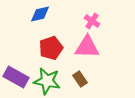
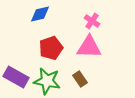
pink triangle: moved 2 px right
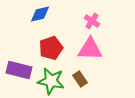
pink triangle: moved 1 px right, 2 px down
purple rectangle: moved 3 px right, 7 px up; rotated 15 degrees counterclockwise
green star: moved 4 px right
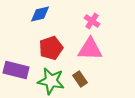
purple rectangle: moved 3 px left
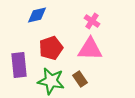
blue diamond: moved 3 px left, 1 px down
purple rectangle: moved 3 px right, 5 px up; rotated 70 degrees clockwise
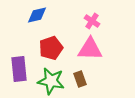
purple rectangle: moved 4 px down
brown rectangle: rotated 14 degrees clockwise
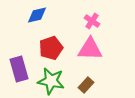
purple rectangle: rotated 10 degrees counterclockwise
brown rectangle: moved 6 px right, 6 px down; rotated 63 degrees clockwise
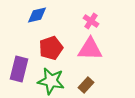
pink cross: moved 1 px left
purple rectangle: rotated 30 degrees clockwise
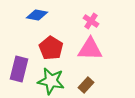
blue diamond: rotated 25 degrees clockwise
red pentagon: rotated 20 degrees counterclockwise
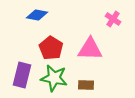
pink cross: moved 22 px right, 2 px up
purple rectangle: moved 3 px right, 6 px down
green star: moved 3 px right, 3 px up
brown rectangle: rotated 49 degrees clockwise
